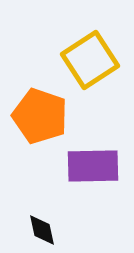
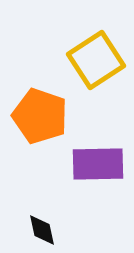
yellow square: moved 6 px right
purple rectangle: moved 5 px right, 2 px up
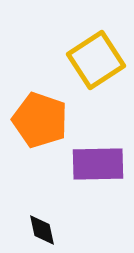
orange pentagon: moved 4 px down
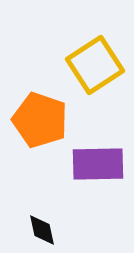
yellow square: moved 1 px left, 5 px down
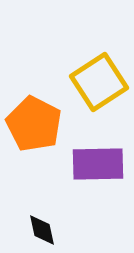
yellow square: moved 4 px right, 17 px down
orange pentagon: moved 6 px left, 4 px down; rotated 8 degrees clockwise
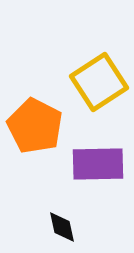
orange pentagon: moved 1 px right, 2 px down
black diamond: moved 20 px right, 3 px up
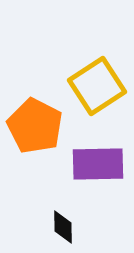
yellow square: moved 2 px left, 4 px down
black diamond: moved 1 px right; rotated 12 degrees clockwise
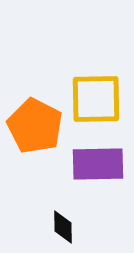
yellow square: moved 1 px left, 13 px down; rotated 32 degrees clockwise
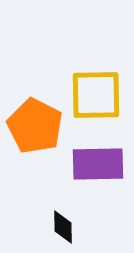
yellow square: moved 4 px up
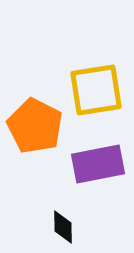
yellow square: moved 5 px up; rotated 8 degrees counterclockwise
purple rectangle: rotated 10 degrees counterclockwise
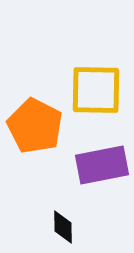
yellow square: rotated 10 degrees clockwise
purple rectangle: moved 4 px right, 1 px down
